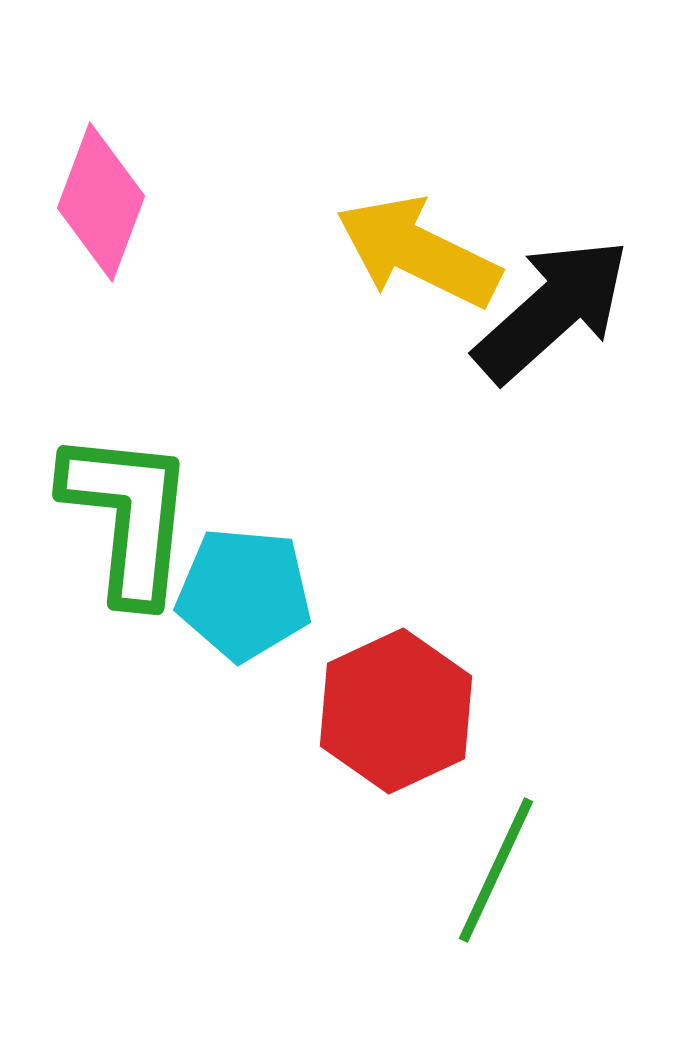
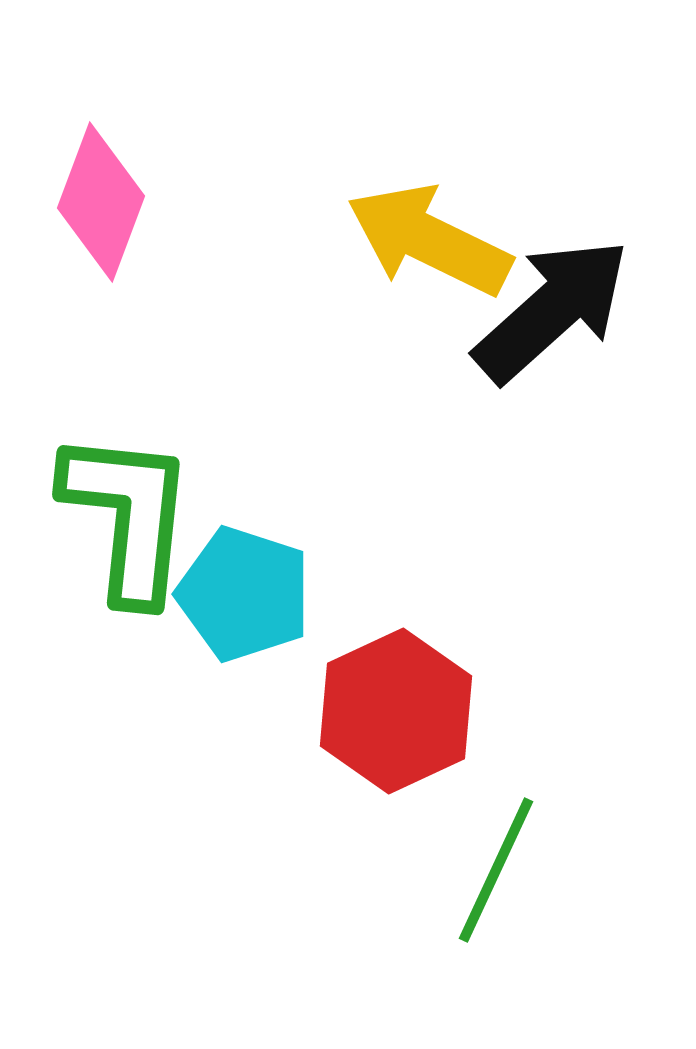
yellow arrow: moved 11 px right, 12 px up
cyan pentagon: rotated 13 degrees clockwise
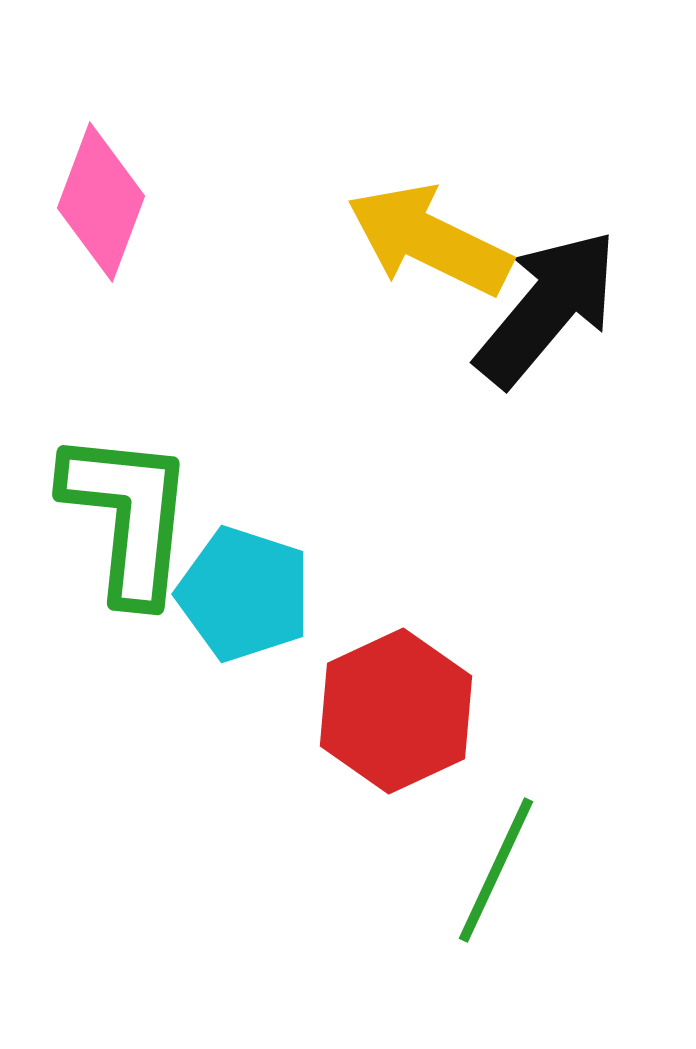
black arrow: moved 5 px left, 2 px up; rotated 8 degrees counterclockwise
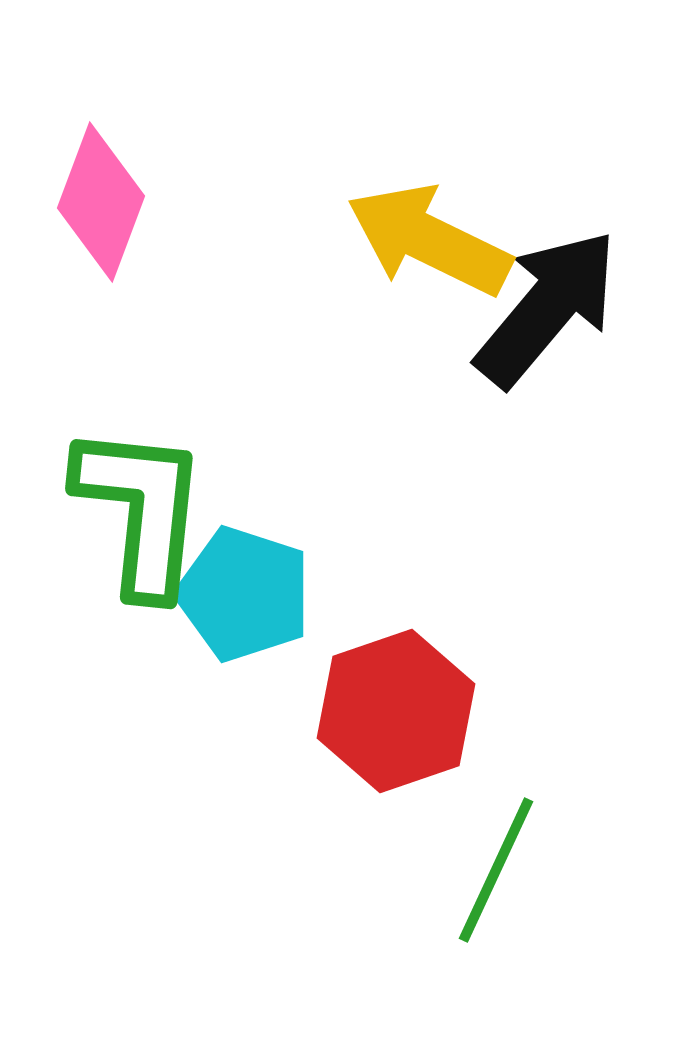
green L-shape: moved 13 px right, 6 px up
red hexagon: rotated 6 degrees clockwise
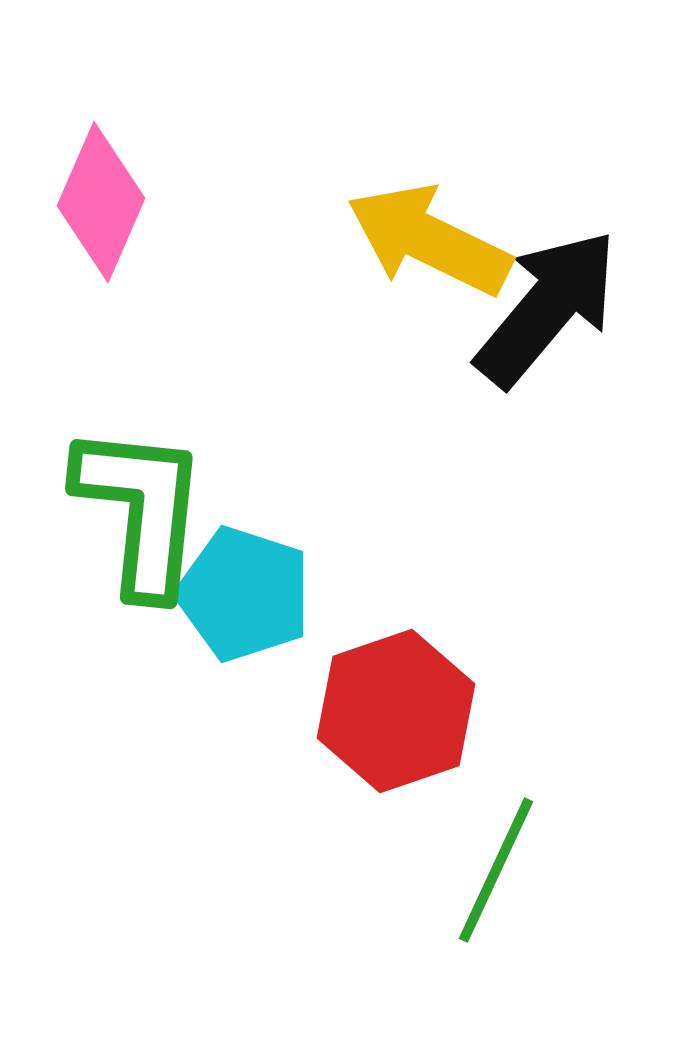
pink diamond: rotated 3 degrees clockwise
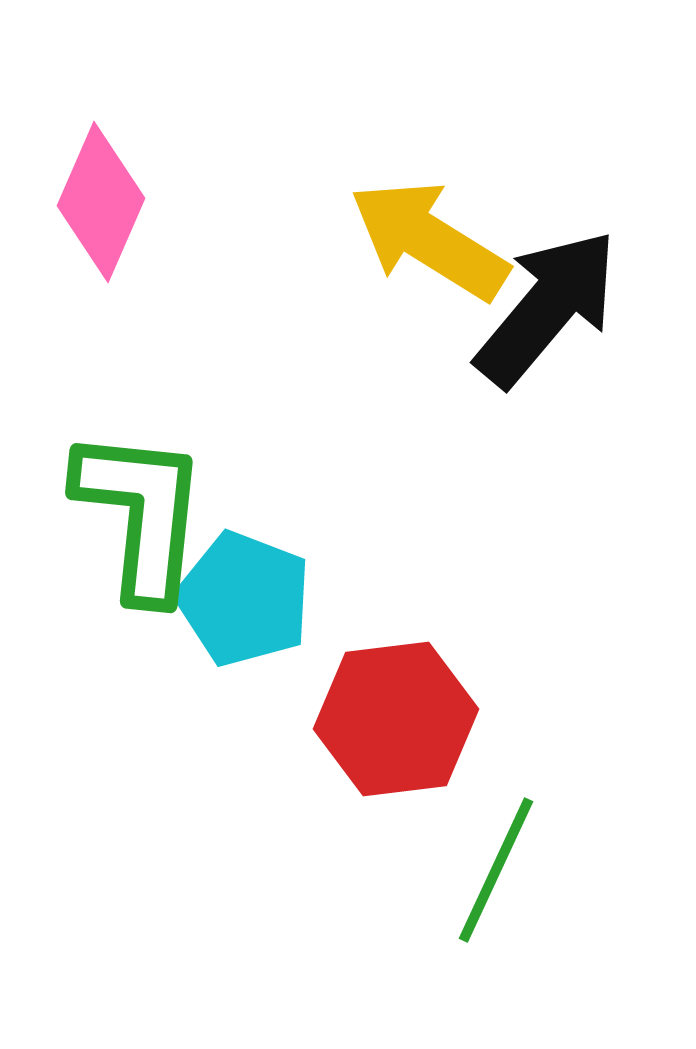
yellow arrow: rotated 6 degrees clockwise
green L-shape: moved 4 px down
cyan pentagon: moved 5 px down; rotated 3 degrees clockwise
red hexagon: moved 8 px down; rotated 12 degrees clockwise
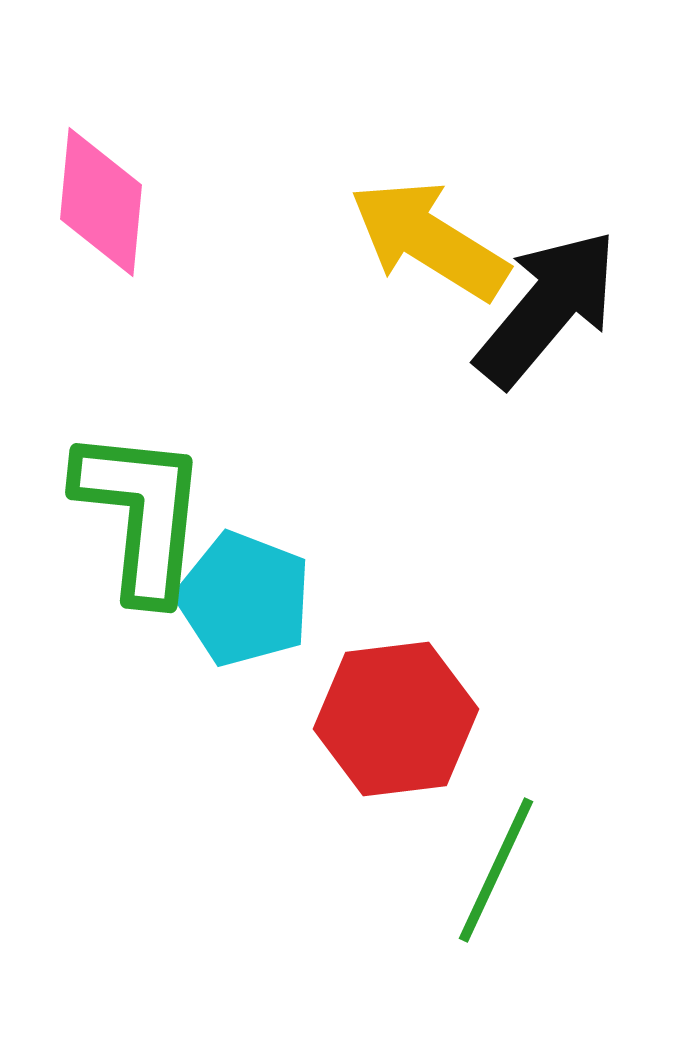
pink diamond: rotated 18 degrees counterclockwise
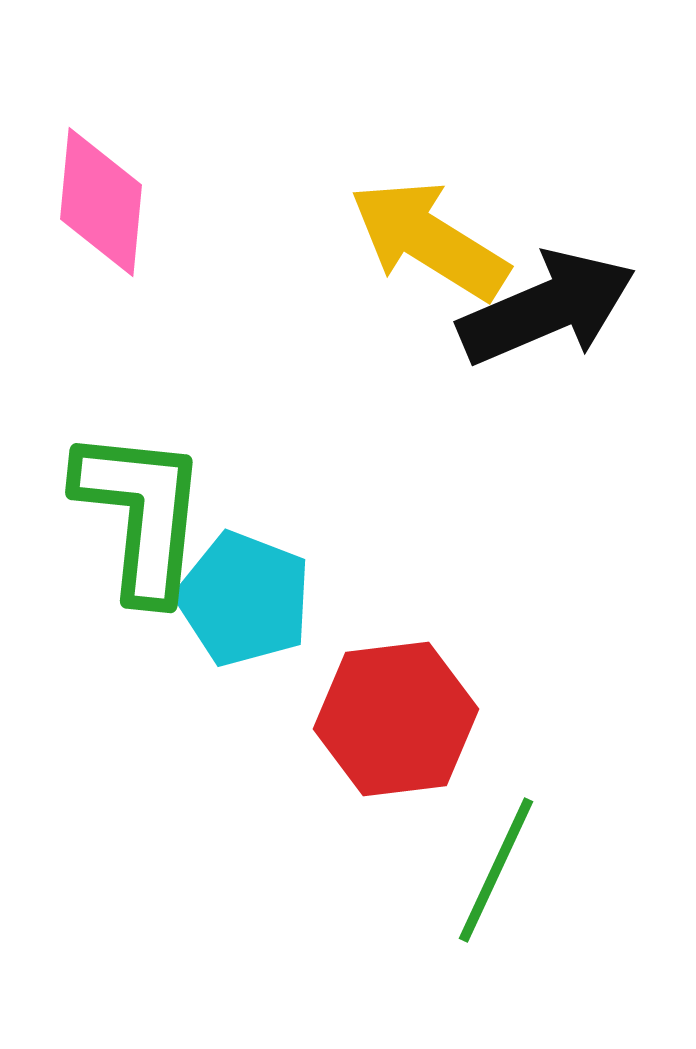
black arrow: rotated 27 degrees clockwise
